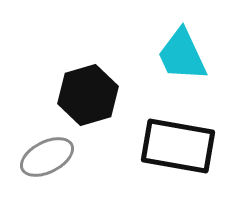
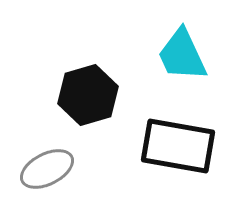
gray ellipse: moved 12 px down
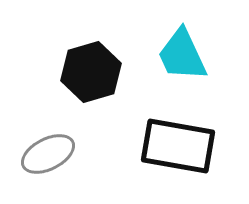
black hexagon: moved 3 px right, 23 px up
gray ellipse: moved 1 px right, 15 px up
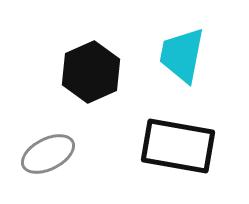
cyan trapezoid: rotated 36 degrees clockwise
black hexagon: rotated 8 degrees counterclockwise
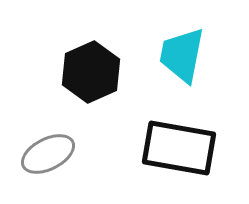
black rectangle: moved 1 px right, 2 px down
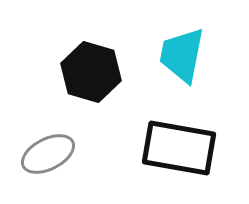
black hexagon: rotated 20 degrees counterclockwise
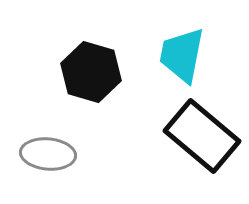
black rectangle: moved 23 px right, 12 px up; rotated 30 degrees clockwise
gray ellipse: rotated 32 degrees clockwise
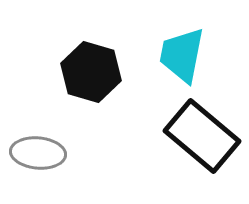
gray ellipse: moved 10 px left, 1 px up
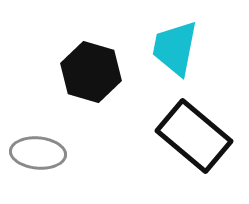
cyan trapezoid: moved 7 px left, 7 px up
black rectangle: moved 8 px left
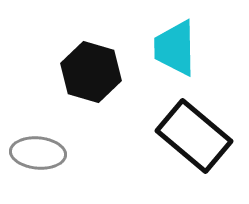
cyan trapezoid: rotated 12 degrees counterclockwise
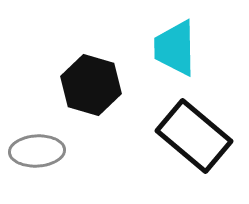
black hexagon: moved 13 px down
gray ellipse: moved 1 px left, 2 px up; rotated 8 degrees counterclockwise
